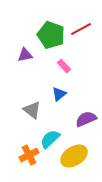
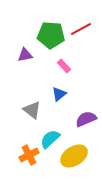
green pentagon: rotated 16 degrees counterclockwise
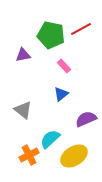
green pentagon: rotated 8 degrees clockwise
purple triangle: moved 2 px left
blue triangle: moved 2 px right
gray triangle: moved 9 px left
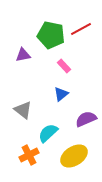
cyan semicircle: moved 2 px left, 6 px up
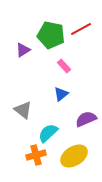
purple triangle: moved 5 px up; rotated 21 degrees counterclockwise
orange cross: moved 7 px right; rotated 12 degrees clockwise
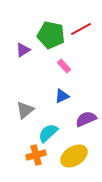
blue triangle: moved 1 px right, 2 px down; rotated 14 degrees clockwise
gray triangle: moved 2 px right; rotated 42 degrees clockwise
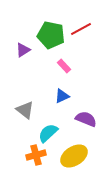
gray triangle: rotated 42 degrees counterclockwise
purple semicircle: rotated 45 degrees clockwise
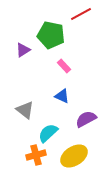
red line: moved 15 px up
blue triangle: rotated 49 degrees clockwise
purple semicircle: rotated 50 degrees counterclockwise
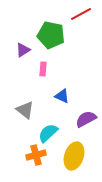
pink rectangle: moved 21 px left, 3 px down; rotated 48 degrees clockwise
yellow ellipse: rotated 40 degrees counterclockwise
